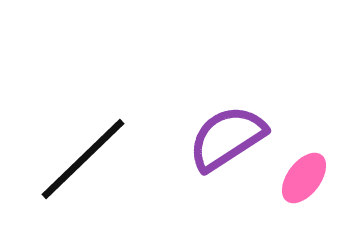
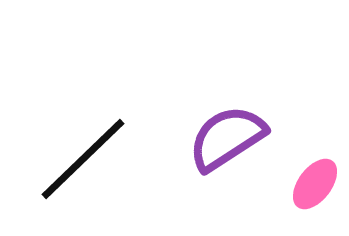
pink ellipse: moved 11 px right, 6 px down
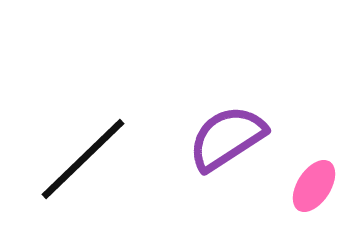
pink ellipse: moved 1 px left, 2 px down; rotated 4 degrees counterclockwise
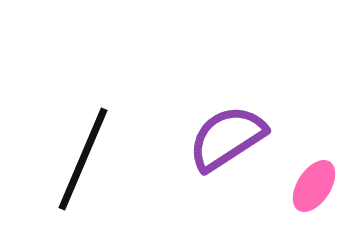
black line: rotated 23 degrees counterclockwise
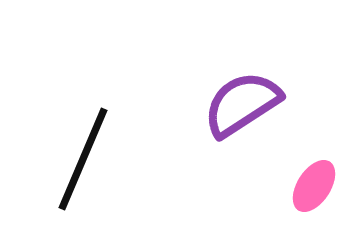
purple semicircle: moved 15 px right, 34 px up
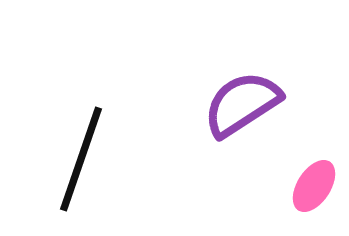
black line: moved 2 px left; rotated 4 degrees counterclockwise
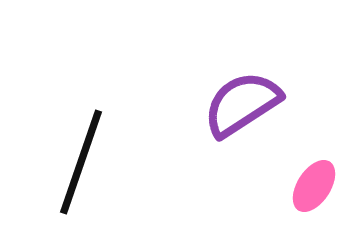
black line: moved 3 px down
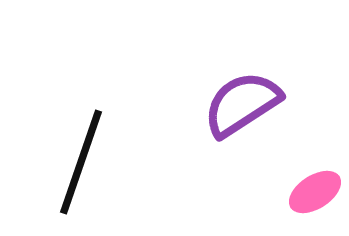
pink ellipse: moved 1 px right, 6 px down; rotated 24 degrees clockwise
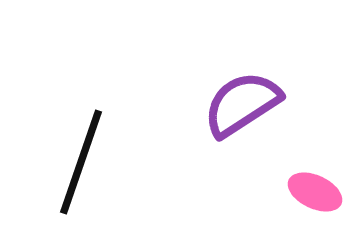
pink ellipse: rotated 58 degrees clockwise
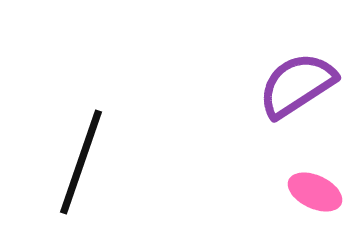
purple semicircle: moved 55 px right, 19 px up
